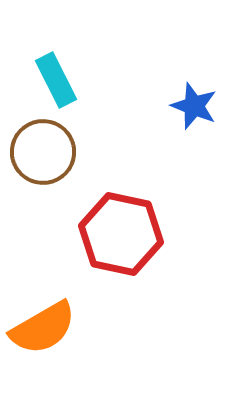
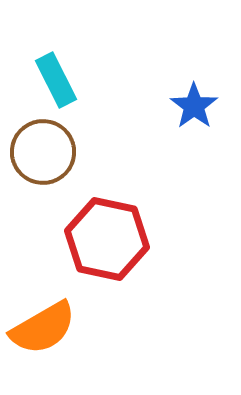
blue star: rotated 15 degrees clockwise
red hexagon: moved 14 px left, 5 px down
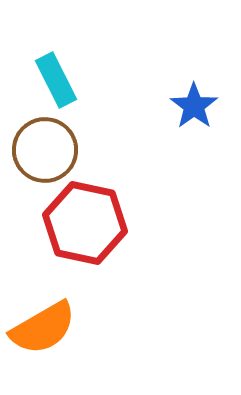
brown circle: moved 2 px right, 2 px up
red hexagon: moved 22 px left, 16 px up
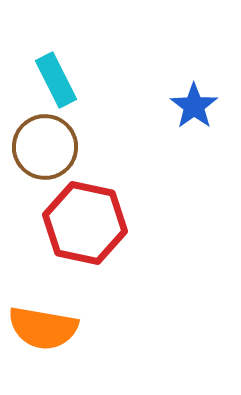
brown circle: moved 3 px up
orange semicircle: rotated 40 degrees clockwise
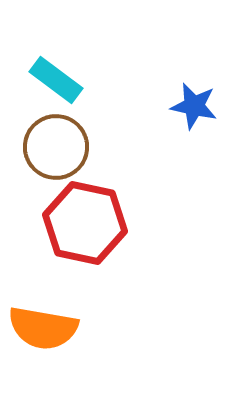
cyan rectangle: rotated 26 degrees counterclockwise
blue star: rotated 24 degrees counterclockwise
brown circle: moved 11 px right
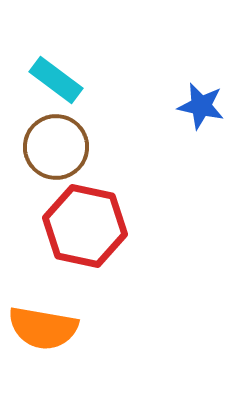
blue star: moved 7 px right
red hexagon: moved 3 px down
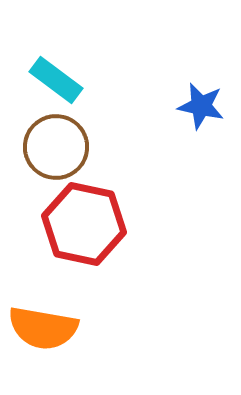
red hexagon: moved 1 px left, 2 px up
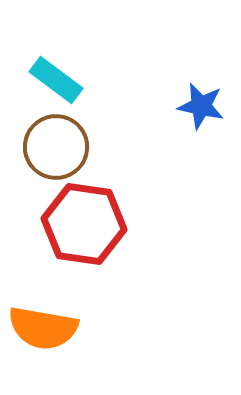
red hexagon: rotated 4 degrees counterclockwise
